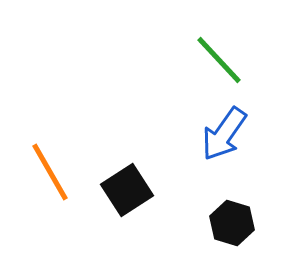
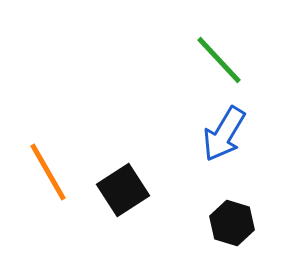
blue arrow: rotated 4 degrees counterclockwise
orange line: moved 2 px left
black square: moved 4 px left
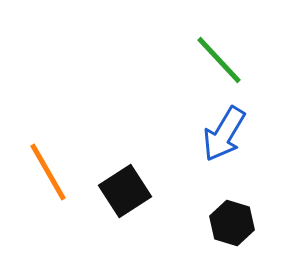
black square: moved 2 px right, 1 px down
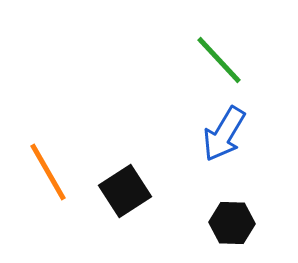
black hexagon: rotated 15 degrees counterclockwise
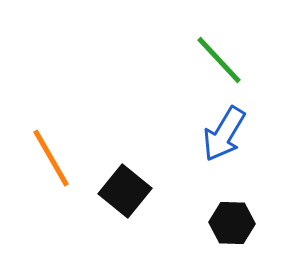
orange line: moved 3 px right, 14 px up
black square: rotated 18 degrees counterclockwise
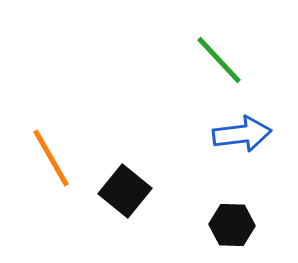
blue arrow: moved 18 px right; rotated 128 degrees counterclockwise
black hexagon: moved 2 px down
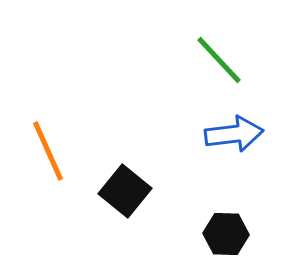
blue arrow: moved 8 px left
orange line: moved 3 px left, 7 px up; rotated 6 degrees clockwise
black hexagon: moved 6 px left, 9 px down
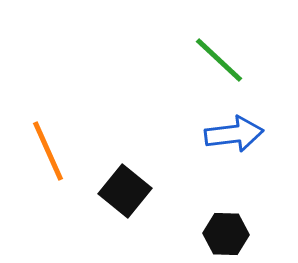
green line: rotated 4 degrees counterclockwise
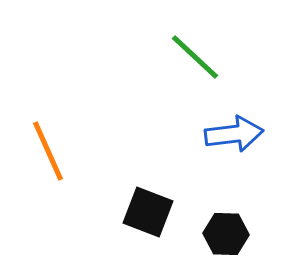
green line: moved 24 px left, 3 px up
black square: moved 23 px right, 21 px down; rotated 18 degrees counterclockwise
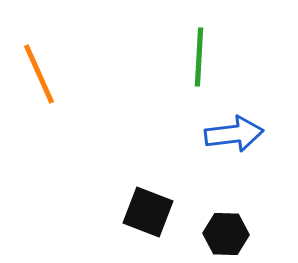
green line: moved 4 px right; rotated 50 degrees clockwise
orange line: moved 9 px left, 77 px up
